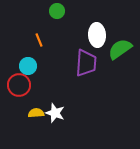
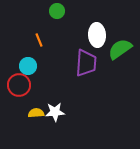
white star: moved 1 px up; rotated 24 degrees counterclockwise
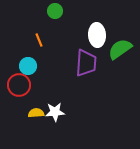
green circle: moved 2 px left
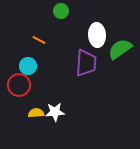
green circle: moved 6 px right
orange line: rotated 40 degrees counterclockwise
